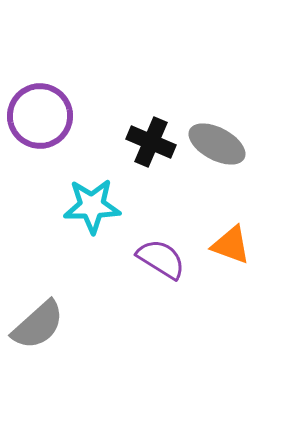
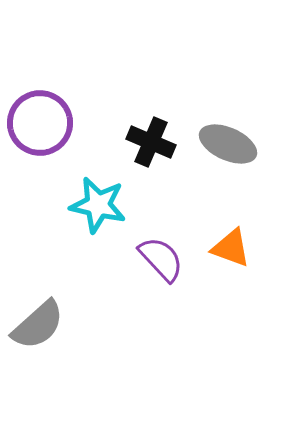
purple circle: moved 7 px down
gray ellipse: moved 11 px right; rotated 4 degrees counterclockwise
cyan star: moved 6 px right, 1 px up; rotated 14 degrees clockwise
orange triangle: moved 3 px down
purple semicircle: rotated 15 degrees clockwise
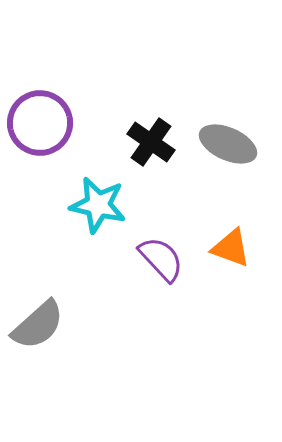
black cross: rotated 12 degrees clockwise
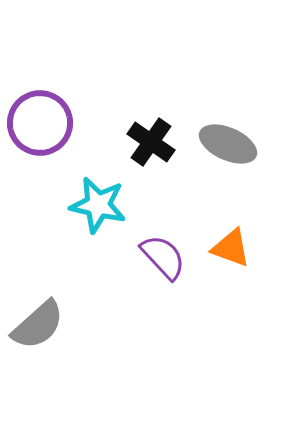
purple semicircle: moved 2 px right, 2 px up
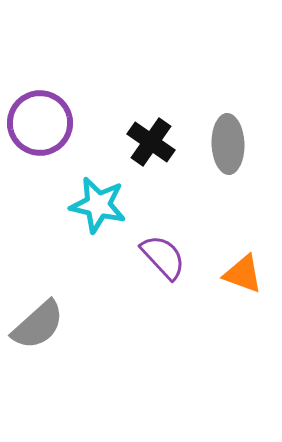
gray ellipse: rotated 64 degrees clockwise
orange triangle: moved 12 px right, 26 px down
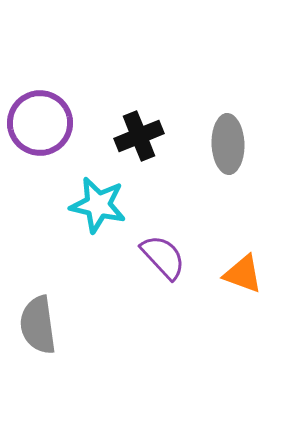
black cross: moved 12 px left, 6 px up; rotated 33 degrees clockwise
gray semicircle: rotated 124 degrees clockwise
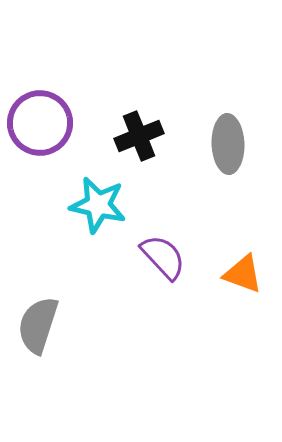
gray semicircle: rotated 26 degrees clockwise
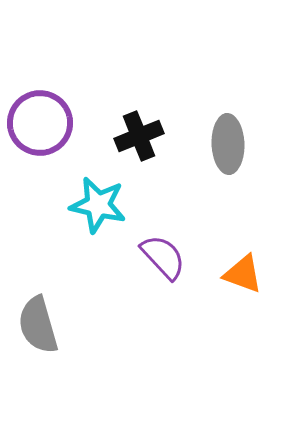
gray semicircle: rotated 34 degrees counterclockwise
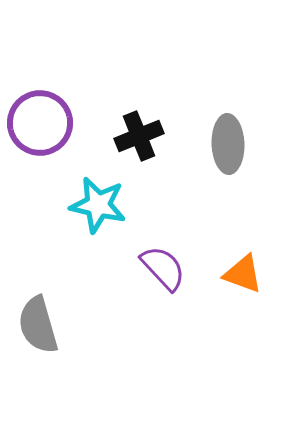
purple semicircle: moved 11 px down
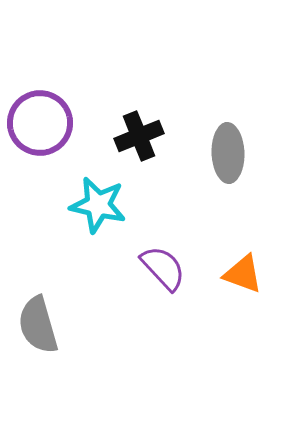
gray ellipse: moved 9 px down
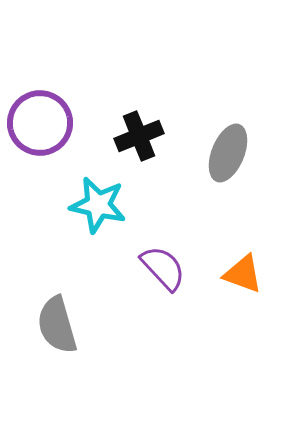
gray ellipse: rotated 24 degrees clockwise
gray semicircle: moved 19 px right
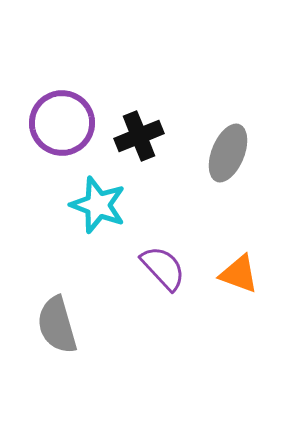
purple circle: moved 22 px right
cyan star: rotated 8 degrees clockwise
orange triangle: moved 4 px left
